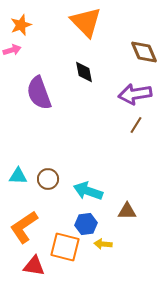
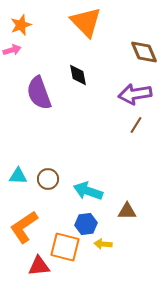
black diamond: moved 6 px left, 3 px down
red triangle: moved 5 px right; rotated 15 degrees counterclockwise
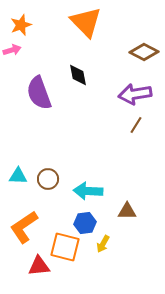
brown diamond: rotated 40 degrees counterclockwise
cyan arrow: rotated 16 degrees counterclockwise
blue hexagon: moved 1 px left, 1 px up
yellow arrow: rotated 66 degrees counterclockwise
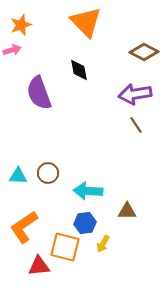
black diamond: moved 1 px right, 5 px up
brown line: rotated 66 degrees counterclockwise
brown circle: moved 6 px up
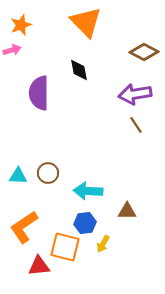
purple semicircle: rotated 20 degrees clockwise
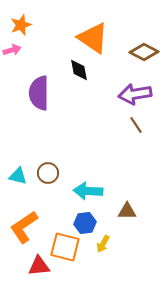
orange triangle: moved 7 px right, 16 px down; rotated 12 degrees counterclockwise
cyan triangle: rotated 12 degrees clockwise
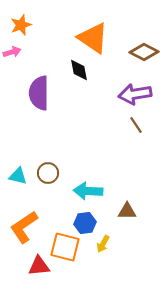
pink arrow: moved 2 px down
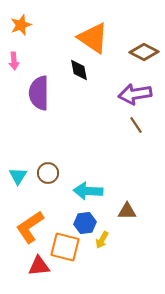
pink arrow: moved 2 px right, 9 px down; rotated 102 degrees clockwise
cyan triangle: rotated 48 degrees clockwise
orange L-shape: moved 6 px right
yellow arrow: moved 1 px left, 4 px up
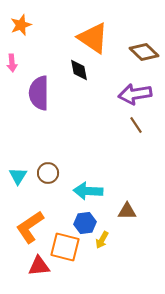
brown diamond: rotated 16 degrees clockwise
pink arrow: moved 2 px left, 2 px down
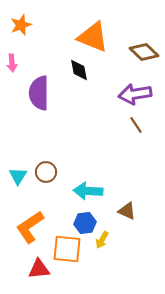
orange triangle: moved 1 px up; rotated 12 degrees counterclockwise
brown circle: moved 2 px left, 1 px up
brown triangle: rotated 24 degrees clockwise
orange square: moved 2 px right, 2 px down; rotated 8 degrees counterclockwise
red triangle: moved 3 px down
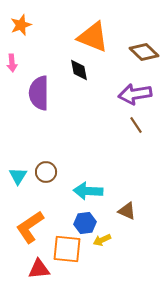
yellow arrow: rotated 36 degrees clockwise
